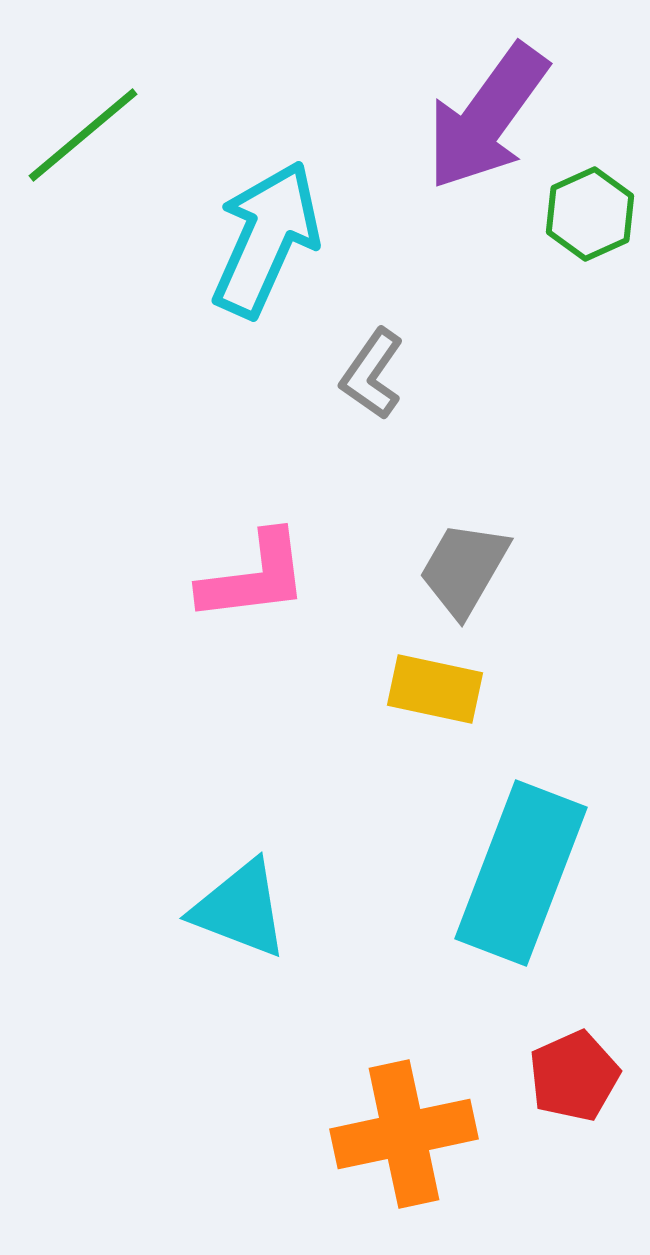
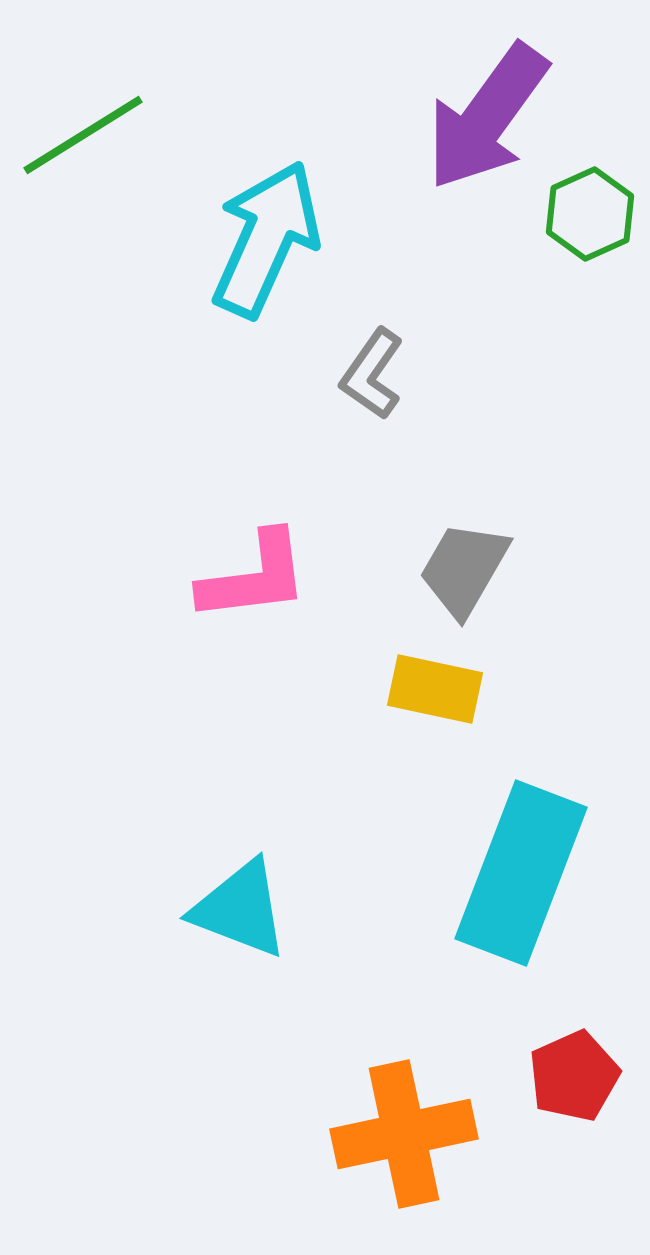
green line: rotated 8 degrees clockwise
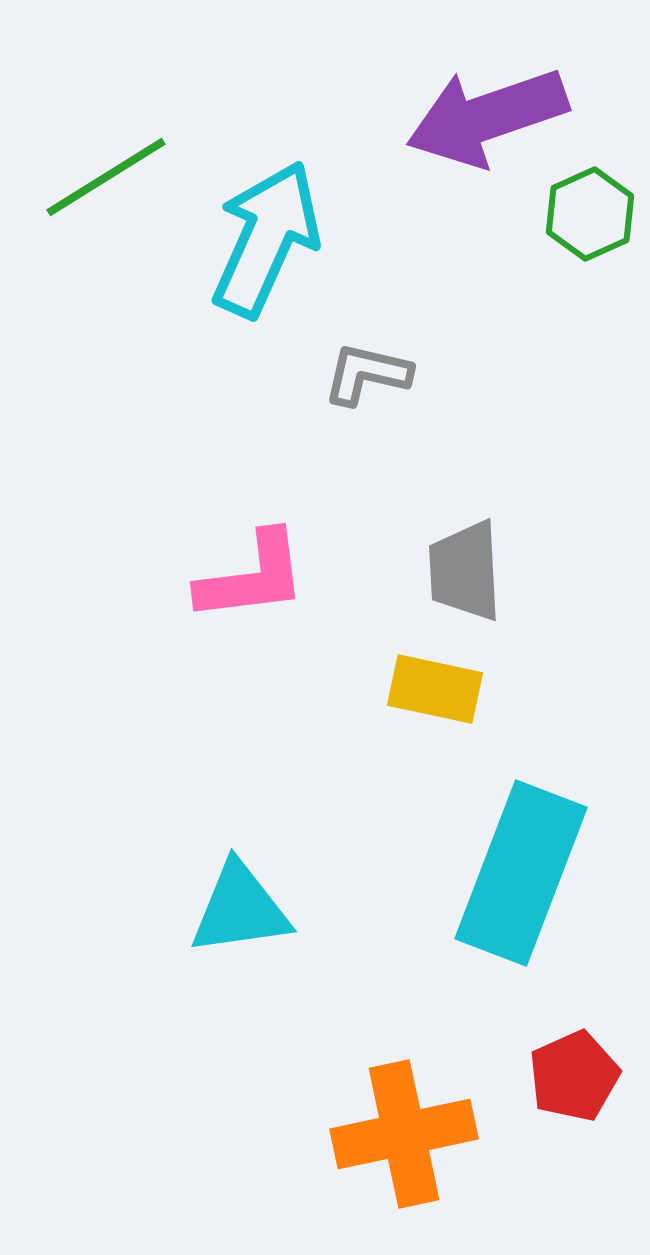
purple arrow: rotated 35 degrees clockwise
green line: moved 23 px right, 42 px down
gray L-shape: moved 5 px left; rotated 68 degrees clockwise
gray trapezoid: moved 1 px right, 2 px down; rotated 33 degrees counterclockwise
pink L-shape: moved 2 px left
cyan triangle: rotated 29 degrees counterclockwise
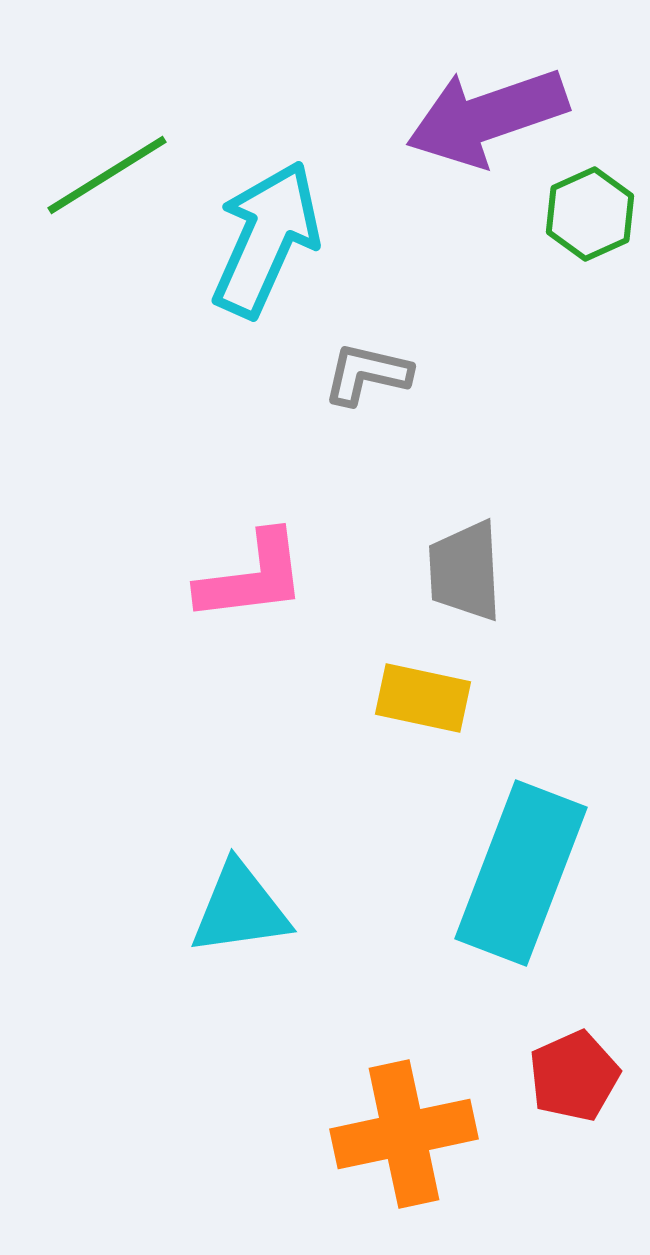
green line: moved 1 px right, 2 px up
yellow rectangle: moved 12 px left, 9 px down
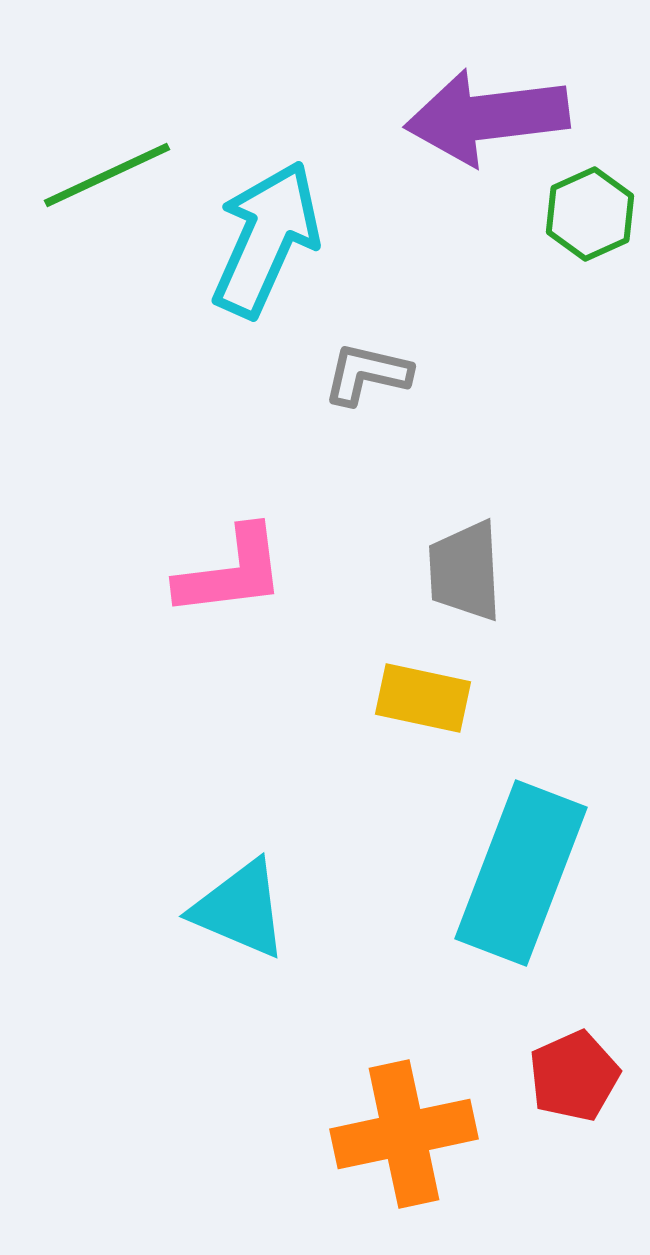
purple arrow: rotated 12 degrees clockwise
green line: rotated 7 degrees clockwise
pink L-shape: moved 21 px left, 5 px up
cyan triangle: rotated 31 degrees clockwise
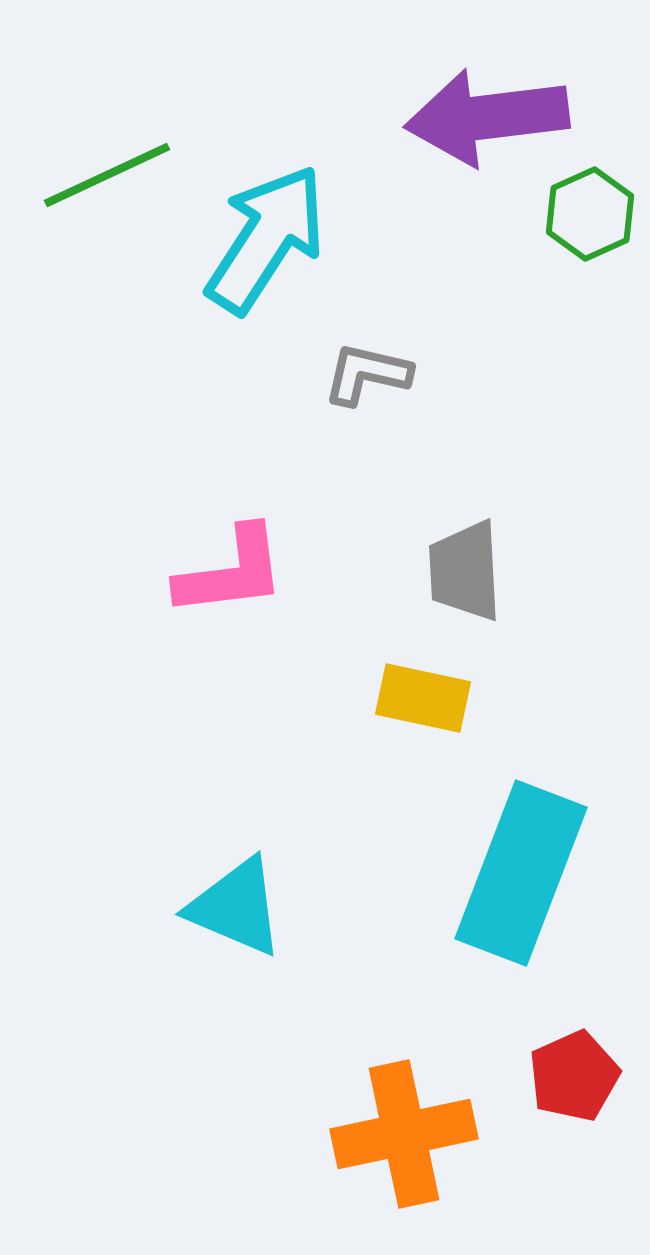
cyan arrow: rotated 9 degrees clockwise
cyan triangle: moved 4 px left, 2 px up
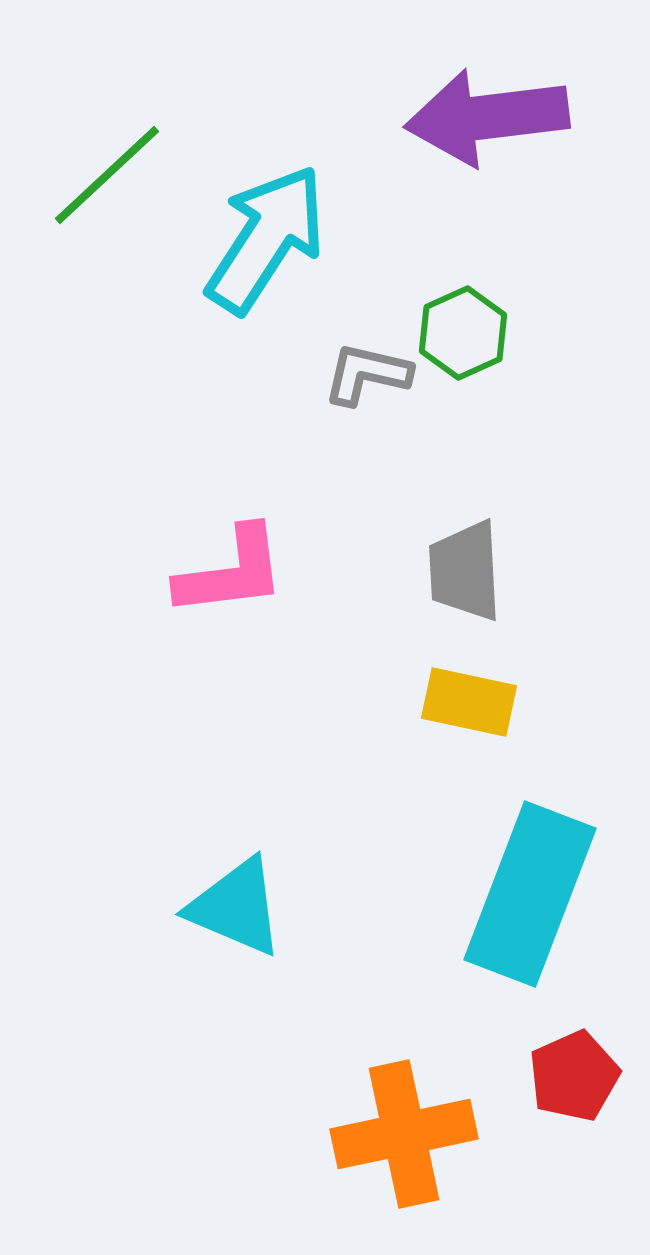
green line: rotated 18 degrees counterclockwise
green hexagon: moved 127 px left, 119 px down
yellow rectangle: moved 46 px right, 4 px down
cyan rectangle: moved 9 px right, 21 px down
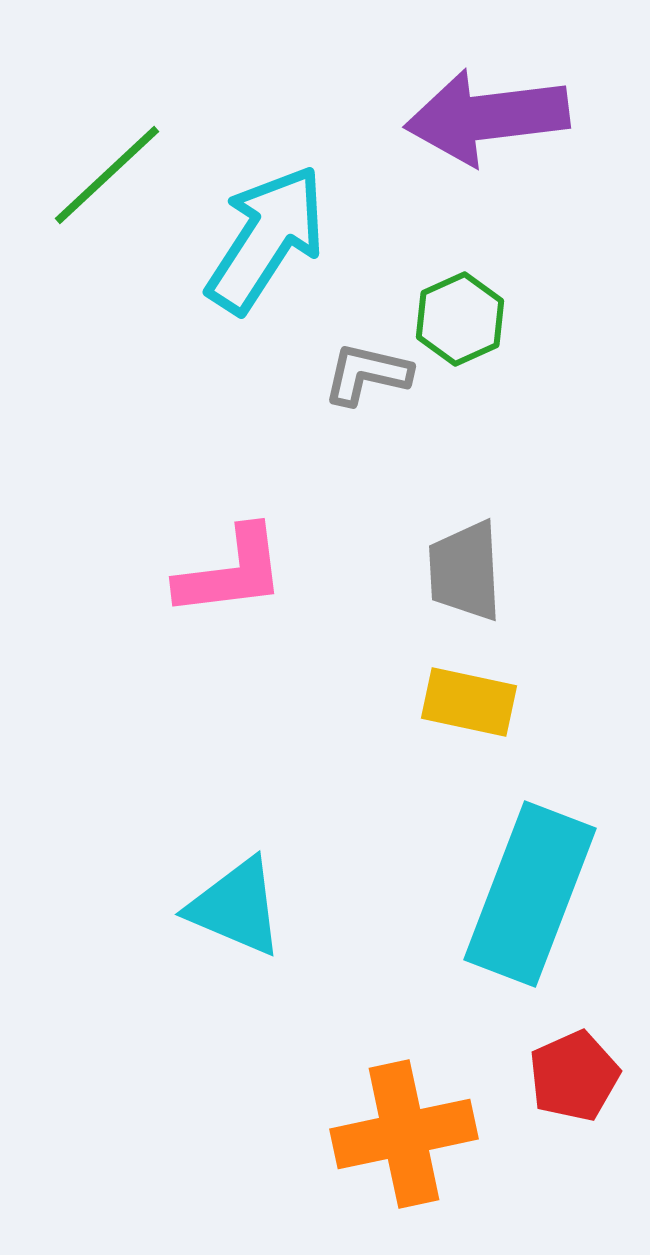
green hexagon: moved 3 px left, 14 px up
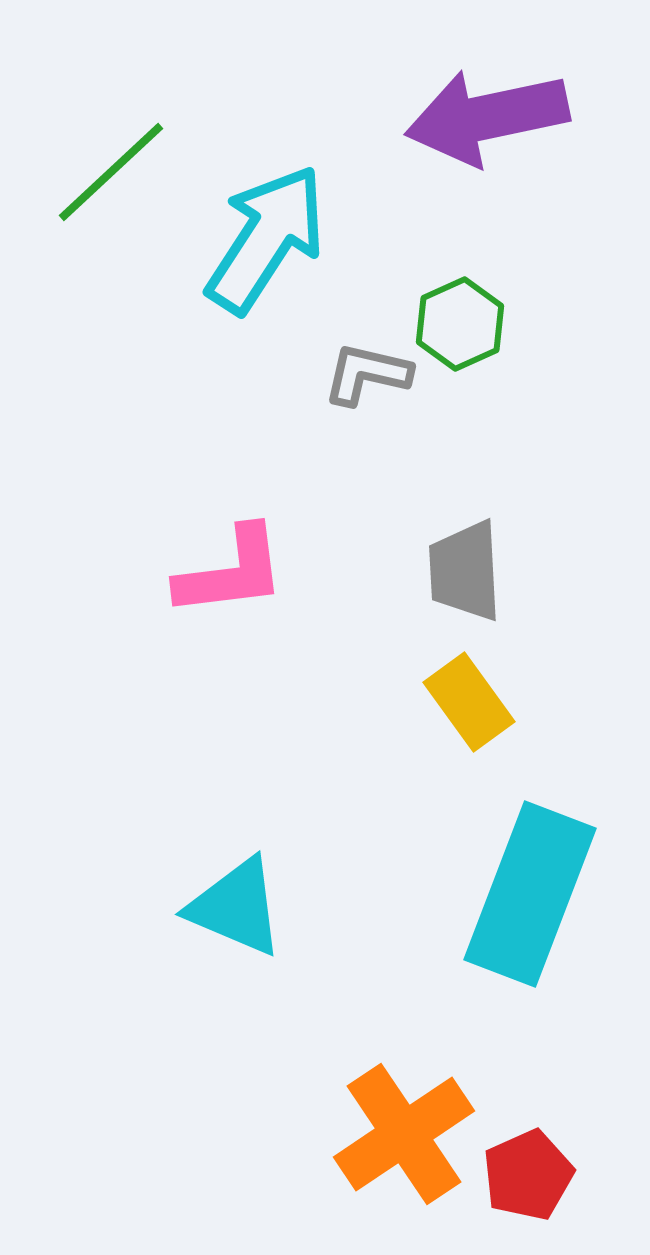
purple arrow: rotated 5 degrees counterclockwise
green line: moved 4 px right, 3 px up
green hexagon: moved 5 px down
yellow rectangle: rotated 42 degrees clockwise
red pentagon: moved 46 px left, 99 px down
orange cross: rotated 22 degrees counterclockwise
